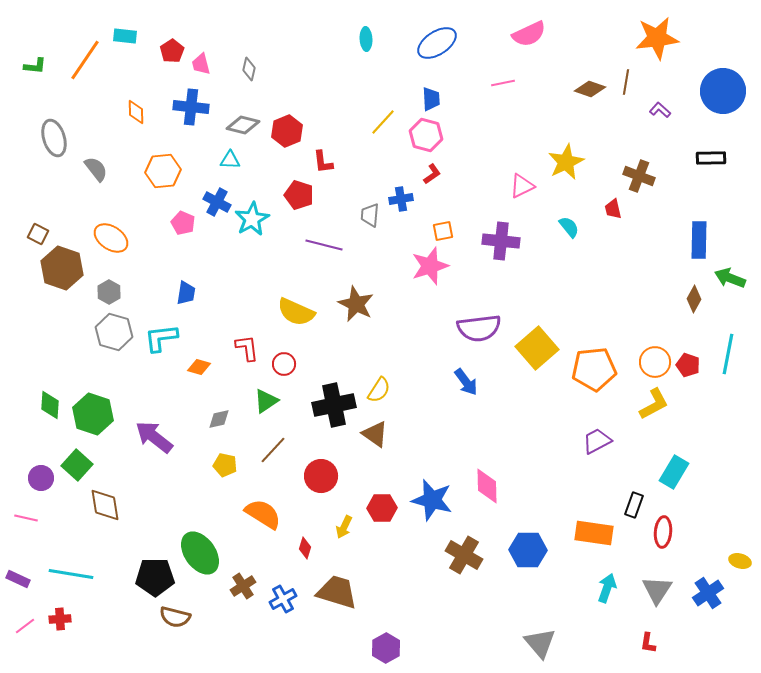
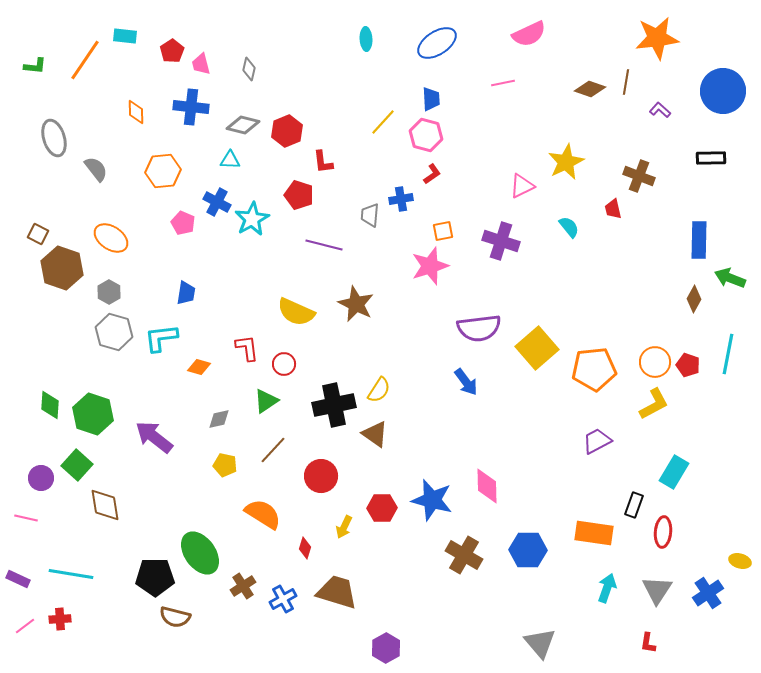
purple cross at (501, 241): rotated 12 degrees clockwise
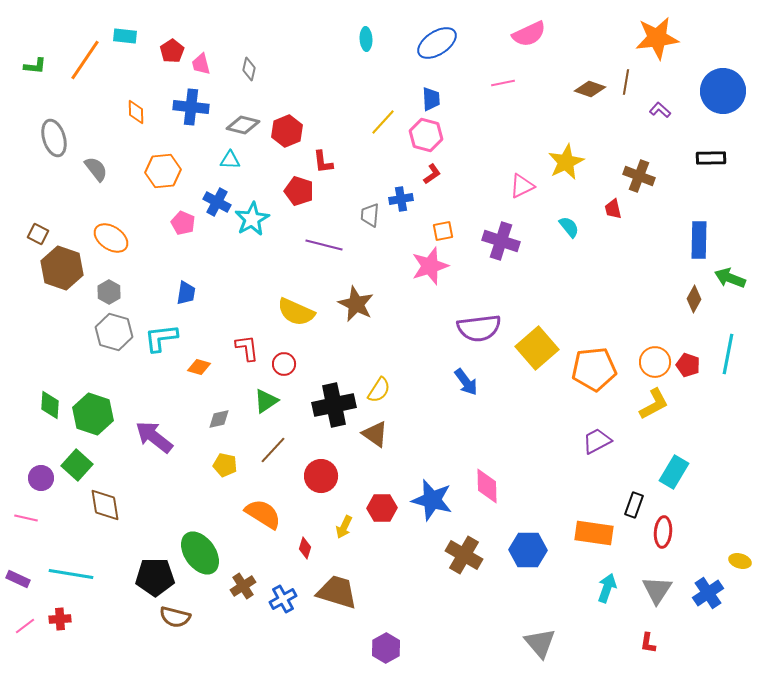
red pentagon at (299, 195): moved 4 px up
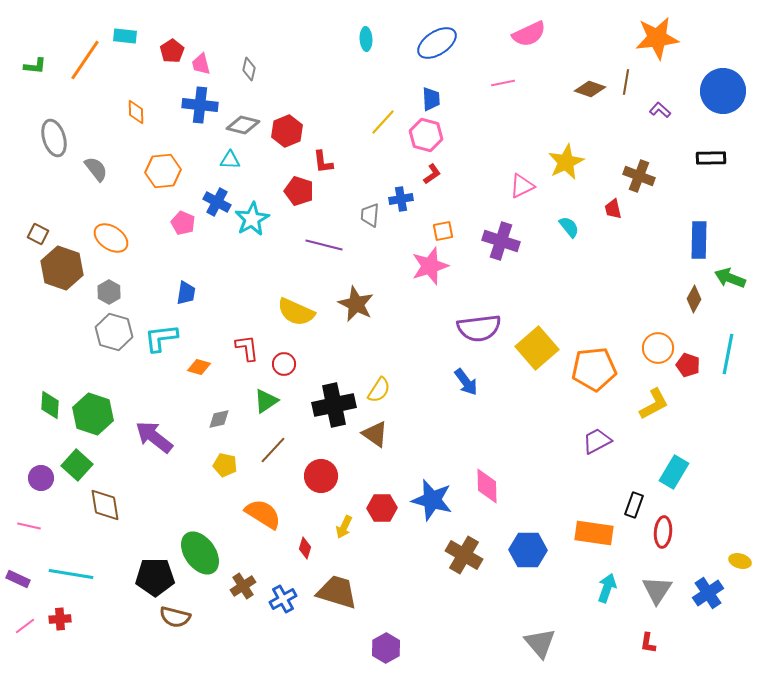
blue cross at (191, 107): moved 9 px right, 2 px up
orange circle at (655, 362): moved 3 px right, 14 px up
pink line at (26, 518): moved 3 px right, 8 px down
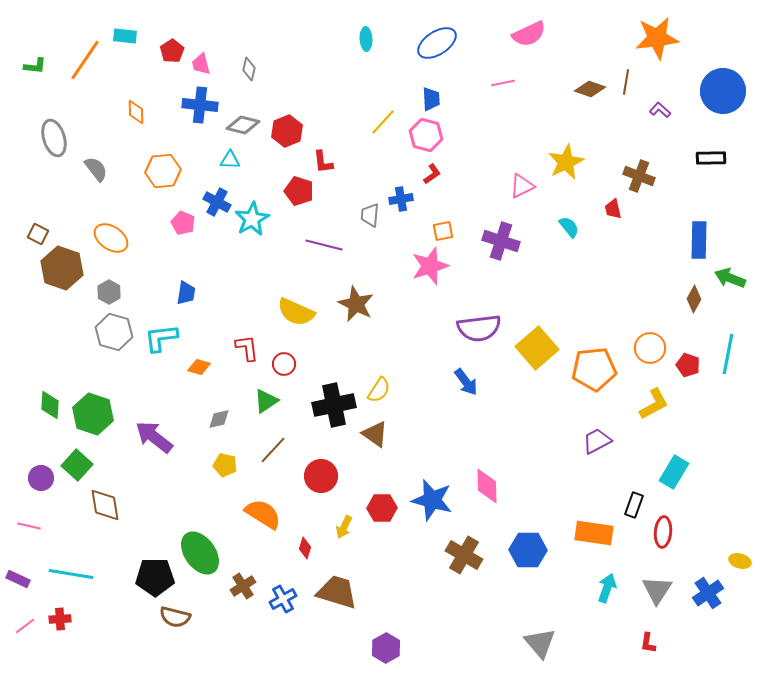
orange circle at (658, 348): moved 8 px left
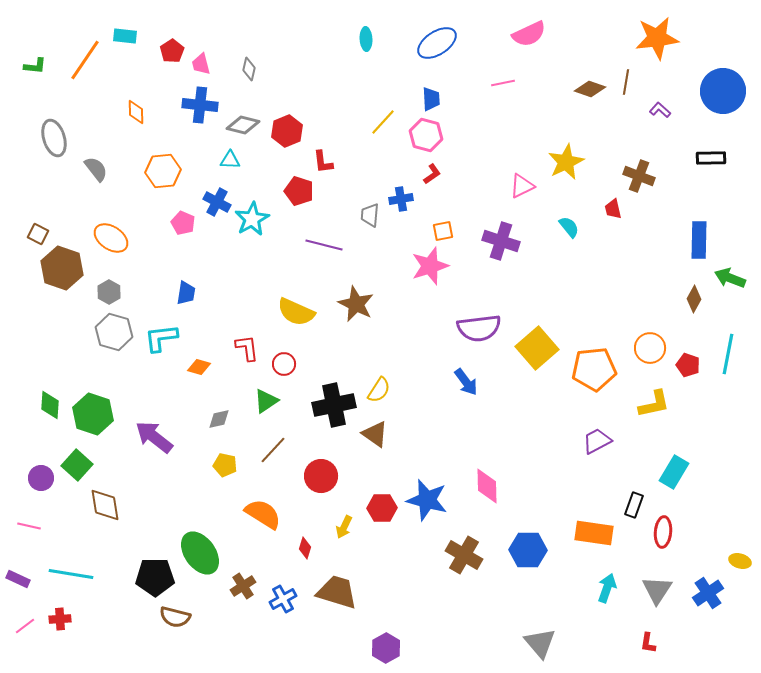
yellow L-shape at (654, 404): rotated 16 degrees clockwise
blue star at (432, 500): moved 5 px left
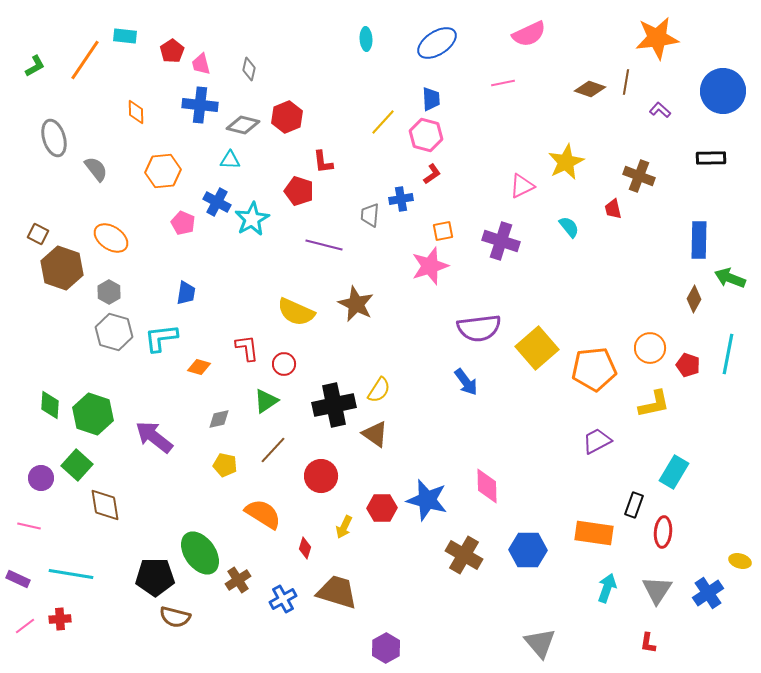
green L-shape at (35, 66): rotated 35 degrees counterclockwise
red hexagon at (287, 131): moved 14 px up
brown cross at (243, 586): moved 5 px left, 6 px up
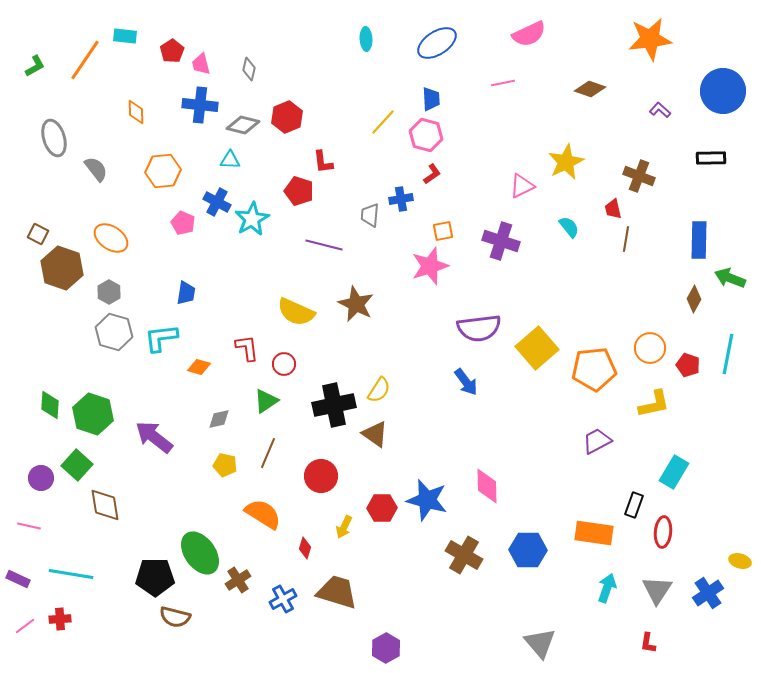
orange star at (657, 38): moved 7 px left, 1 px down
brown line at (626, 82): moved 157 px down
brown line at (273, 450): moved 5 px left, 3 px down; rotated 20 degrees counterclockwise
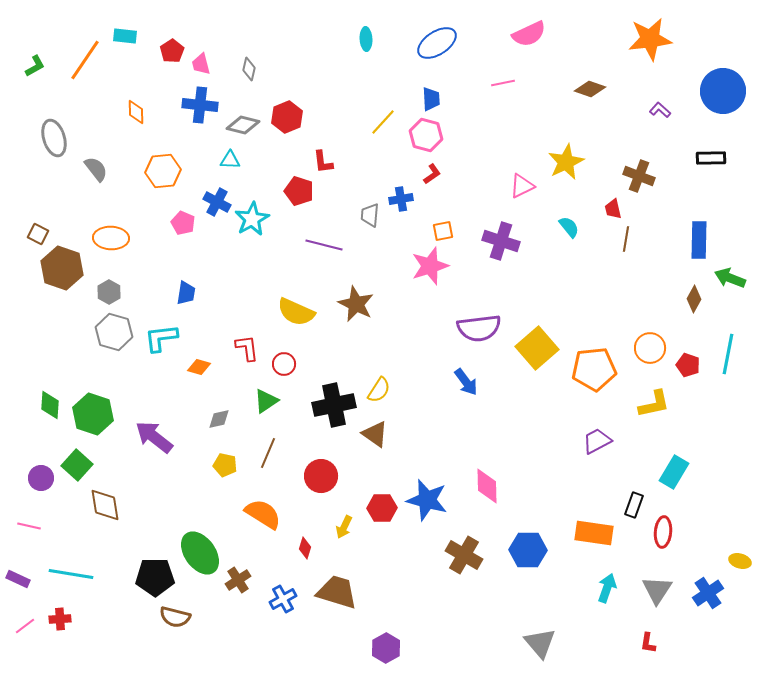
orange ellipse at (111, 238): rotated 32 degrees counterclockwise
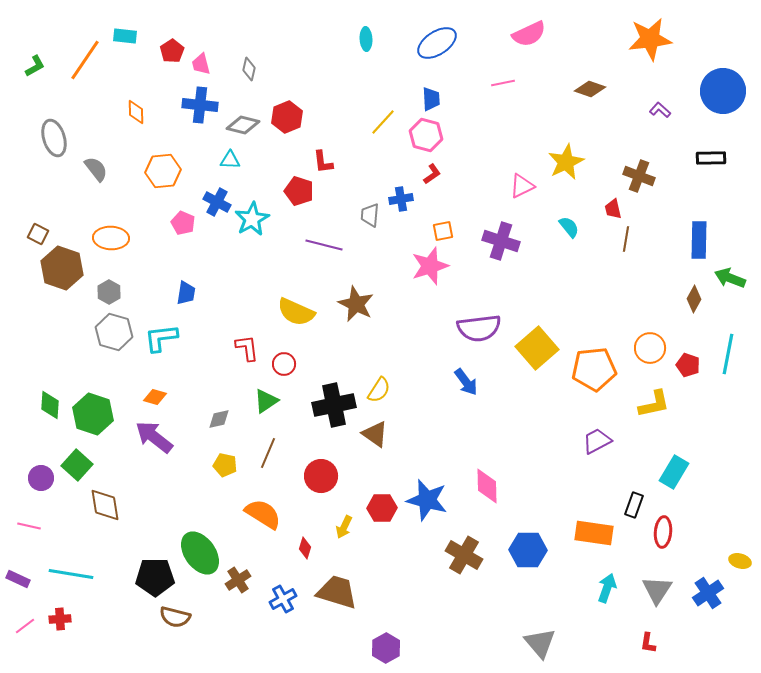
orange diamond at (199, 367): moved 44 px left, 30 px down
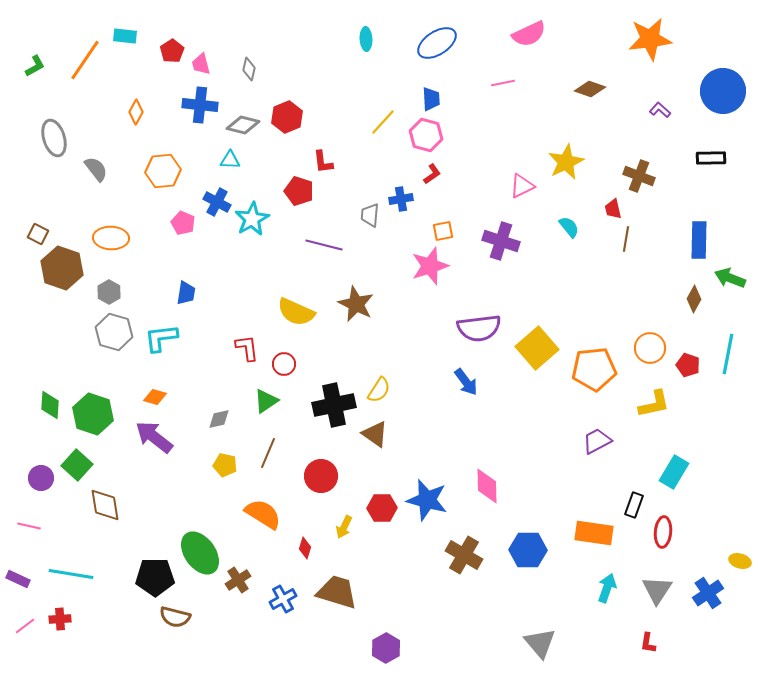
orange diamond at (136, 112): rotated 30 degrees clockwise
